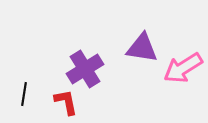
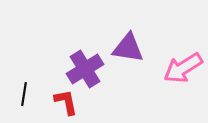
purple triangle: moved 14 px left
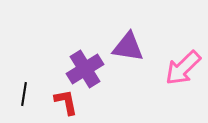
purple triangle: moved 1 px up
pink arrow: rotated 12 degrees counterclockwise
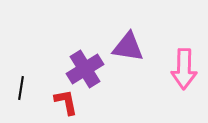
pink arrow: moved 1 px right, 1 px down; rotated 45 degrees counterclockwise
black line: moved 3 px left, 6 px up
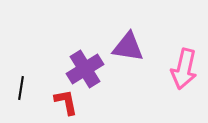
pink arrow: rotated 12 degrees clockwise
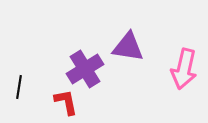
black line: moved 2 px left, 1 px up
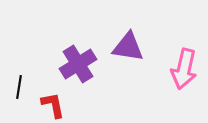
purple cross: moved 7 px left, 5 px up
red L-shape: moved 13 px left, 3 px down
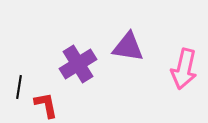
red L-shape: moved 7 px left
